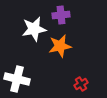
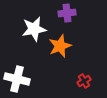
purple cross: moved 6 px right, 2 px up
orange star: rotated 10 degrees counterclockwise
red cross: moved 3 px right, 3 px up
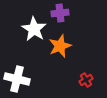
purple cross: moved 7 px left
white star: rotated 30 degrees counterclockwise
red cross: moved 2 px right, 1 px up
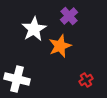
purple cross: moved 9 px right, 3 px down; rotated 36 degrees counterclockwise
white star: rotated 10 degrees clockwise
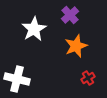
purple cross: moved 1 px right, 1 px up
orange star: moved 16 px right
red cross: moved 2 px right, 2 px up
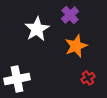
white star: moved 3 px right
white cross: rotated 25 degrees counterclockwise
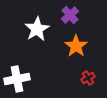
orange star: rotated 15 degrees counterclockwise
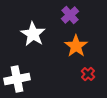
white star: moved 4 px left, 5 px down; rotated 10 degrees counterclockwise
red cross: moved 4 px up; rotated 16 degrees counterclockwise
